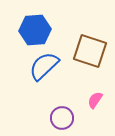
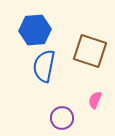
blue semicircle: rotated 36 degrees counterclockwise
pink semicircle: rotated 12 degrees counterclockwise
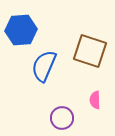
blue hexagon: moved 14 px left
blue semicircle: rotated 12 degrees clockwise
pink semicircle: rotated 24 degrees counterclockwise
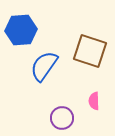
blue semicircle: rotated 12 degrees clockwise
pink semicircle: moved 1 px left, 1 px down
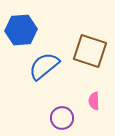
blue semicircle: rotated 16 degrees clockwise
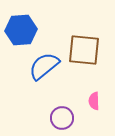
brown square: moved 6 px left, 1 px up; rotated 12 degrees counterclockwise
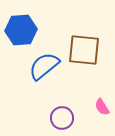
pink semicircle: moved 8 px right, 6 px down; rotated 30 degrees counterclockwise
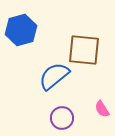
blue hexagon: rotated 12 degrees counterclockwise
blue semicircle: moved 10 px right, 10 px down
pink semicircle: moved 2 px down
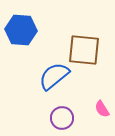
blue hexagon: rotated 20 degrees clockwise
